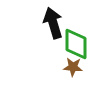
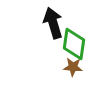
green diamond: moved 2 px left; rotated 8 degrees clockwise
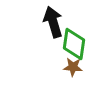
black arrow: moved 1 px up
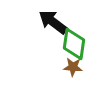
black arrow: rotated 36 degrees counterclockwise
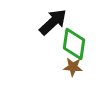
black arrow: rotated 100 degrees clockwise
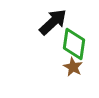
brown star: rotated 24 degrees clockwise
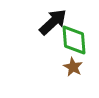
green diamond: moved 4 px up; rotated 12 degrees counterclockwise
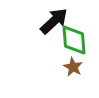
black arrow: moved 1 px right, 1 px up
